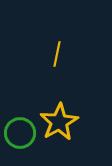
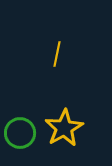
yellow star: moved 5 px right, 6 px down
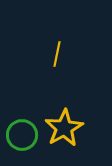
green circle: moved 2 px right, 2 px down
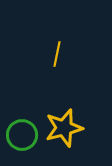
yellow star: rotated 15 degrees clockwise
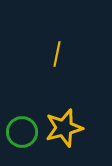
green circle: moved 3 px up
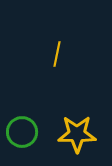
yellow star: moved 13 px right, 6 px down; rotated 15 degrees clockwise
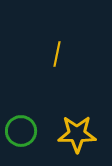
green circle: moved 1 px left, 1 px up
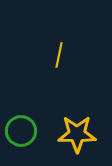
yellow line: moved 2 px right, 1 px down
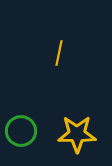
yellow line: moved 2 px up
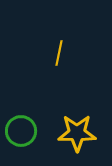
yellow star: moved 1 px up
